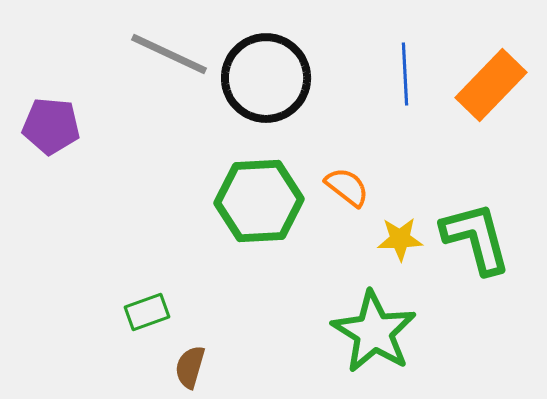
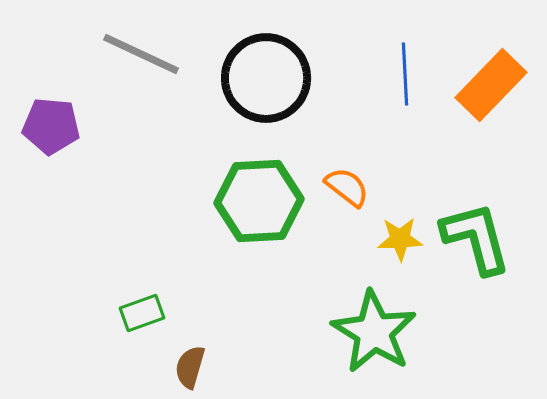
gray line: moved 28 px left
green rectangle: moved 5 px left, 1 px down
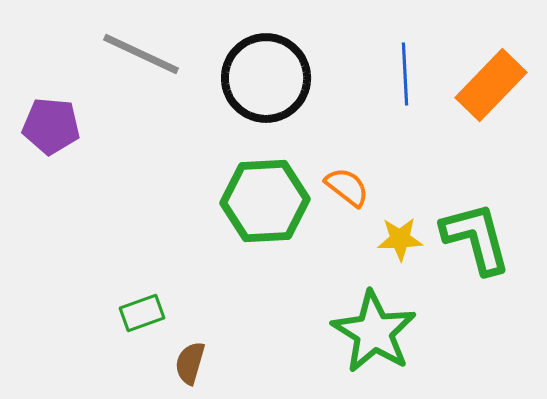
green hexagon: moved 6 px right
brown semicircle: moved 4 px up
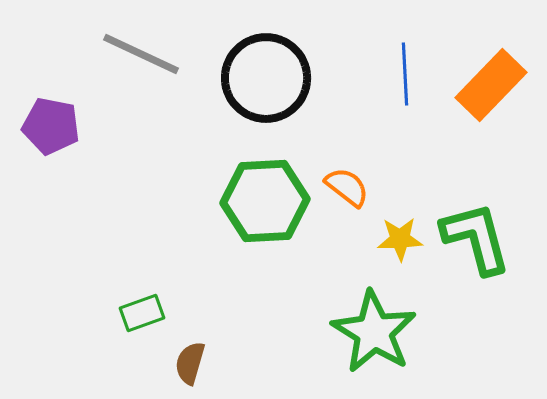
purple pentagon: rotated 6 degrees clockwise
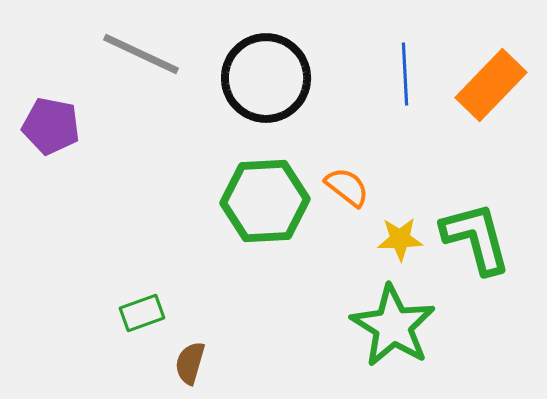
green star: moved 19 px right, 6 px up
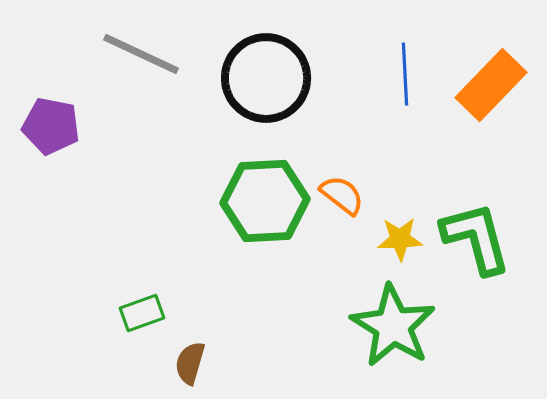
orange semicircle: moved 5 px left, 8 px down
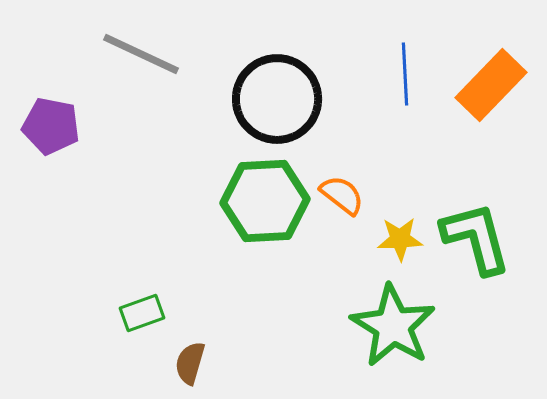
black circle: moved 11 px right, 21 px down
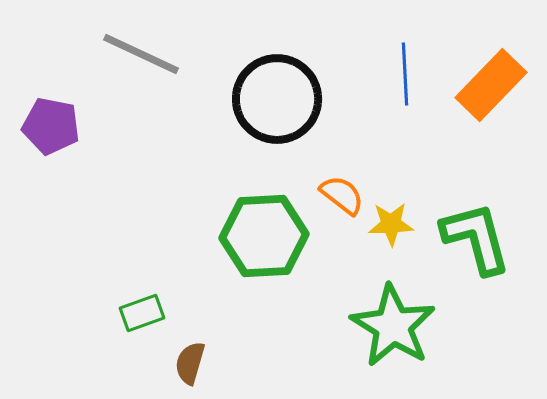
green hexagon: moved 1 px left, 35 px down
yellow star: moved 9 px left, 15 px up
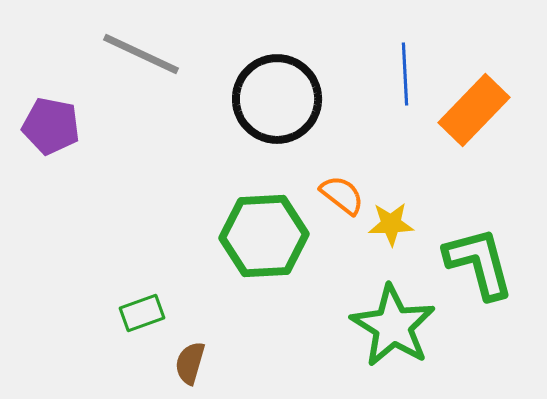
orange rectangle: moved 17 px left, 25 px down
green L-shape: moved 3 px right, 25 px down
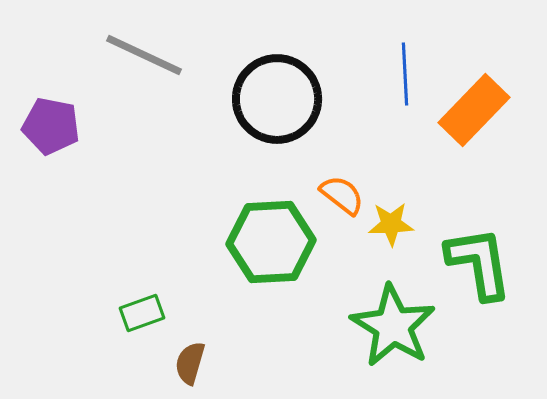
gray line: moved 3 px right, 1 px down
green hexagon: moved 7 px right, 6 px down
green L-shape: rotated 6 degrees clockwise
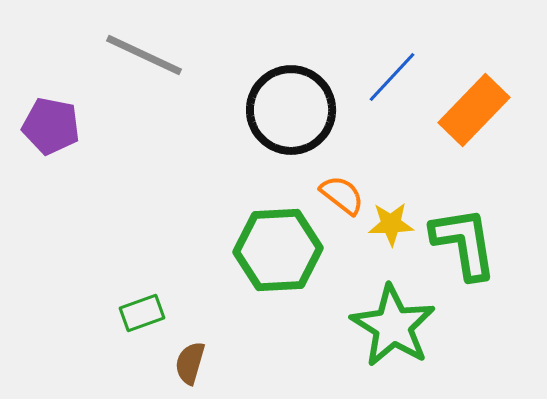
blue line: moved 13 px left, 3 px down; rotated 46 degrees clockwise
black circle: moved 14 px right, 11 px down
green hexagon: moved 7 px right, 8 px down
green L-shape: moved 15 px left, 20 px up
